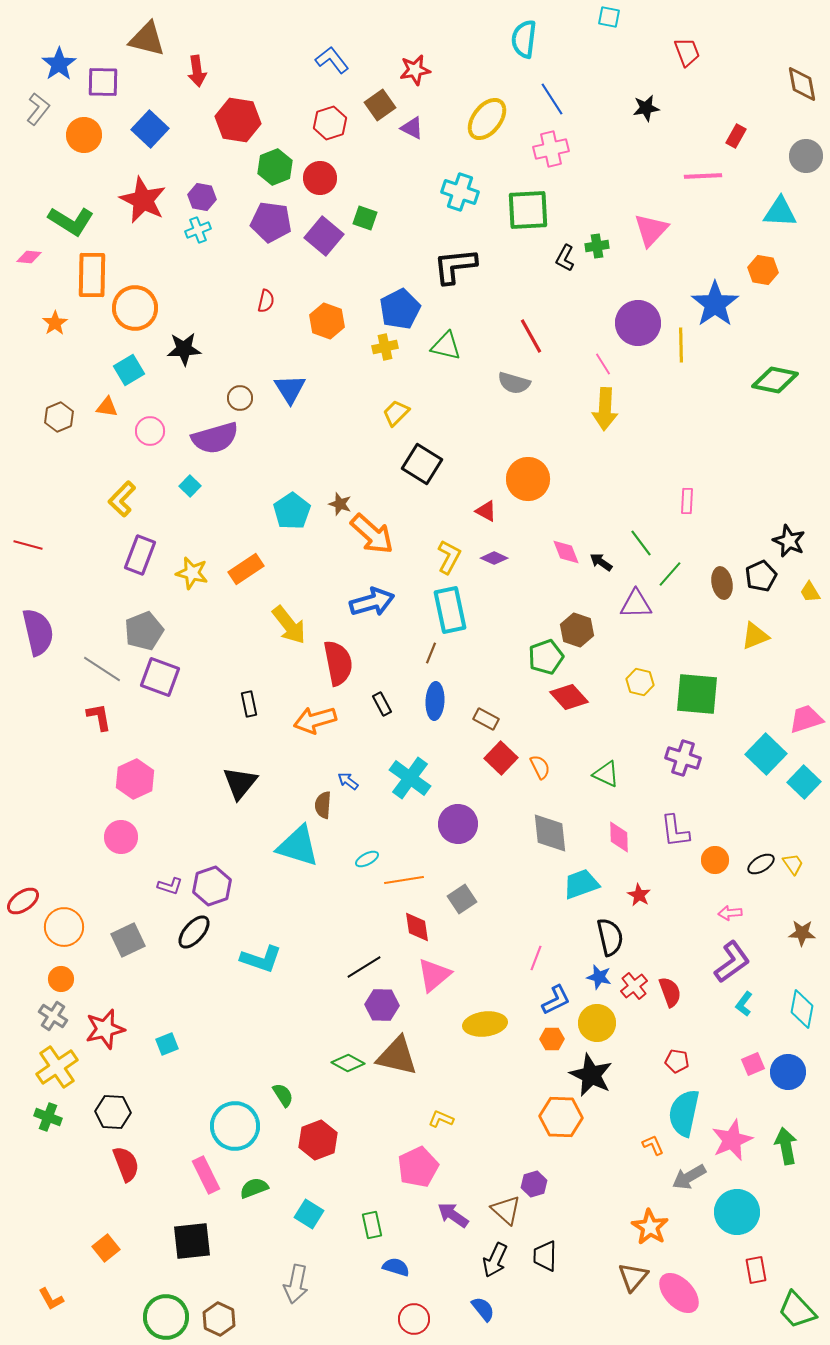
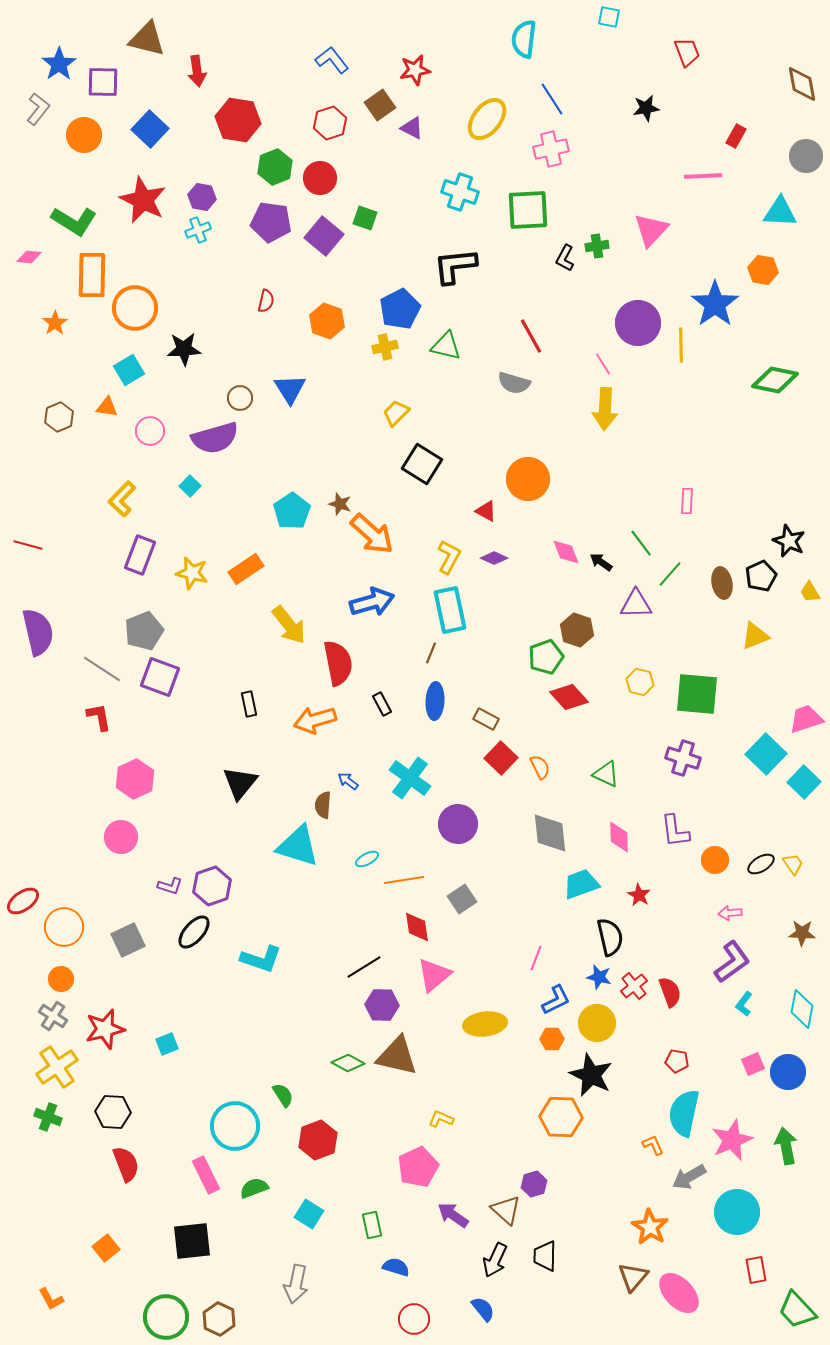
green L-shape at (71, 221): moved 3 px right
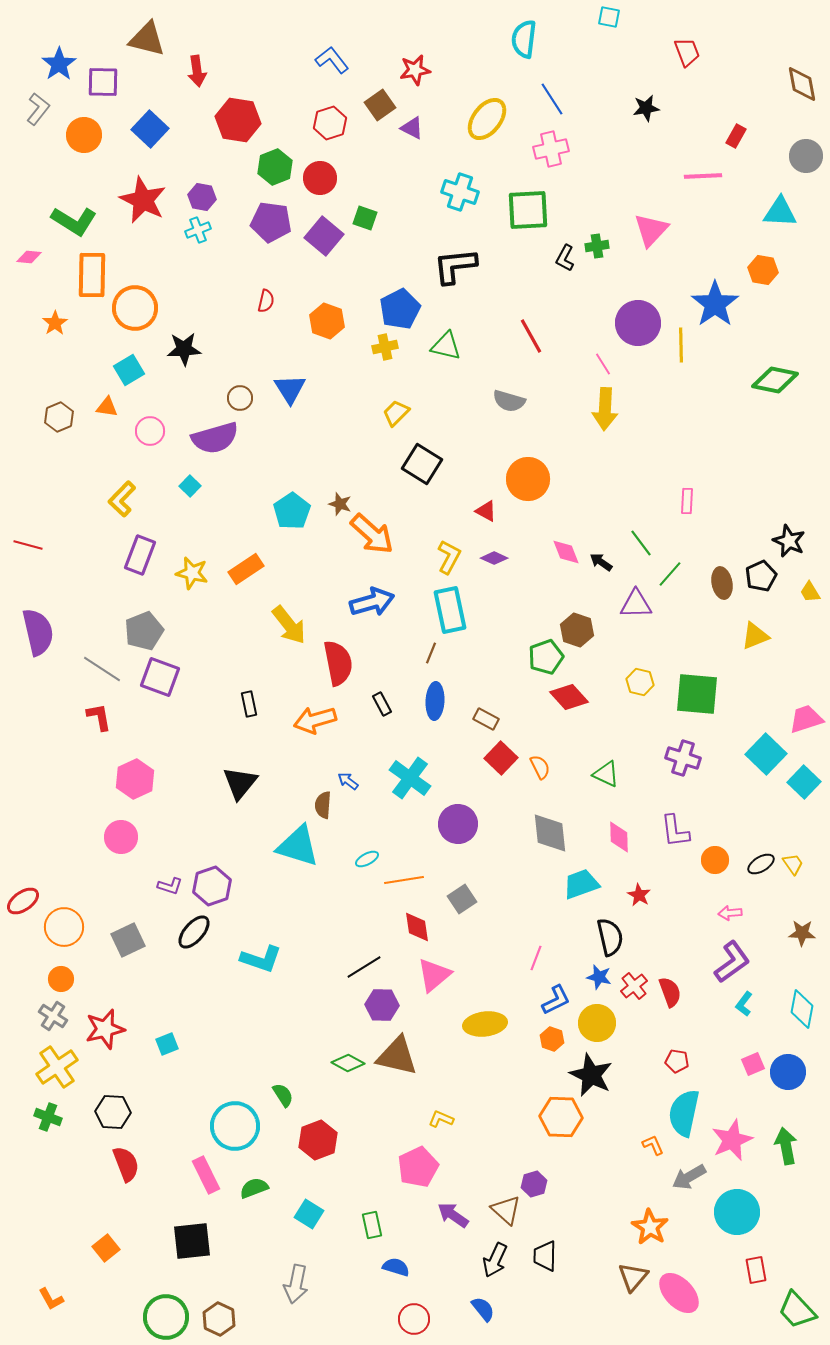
gray semicircle at (514, 383): moved 5 px left, 18 px down
orange hexagon at (552, 1039): rotated 20 degrees clockwise
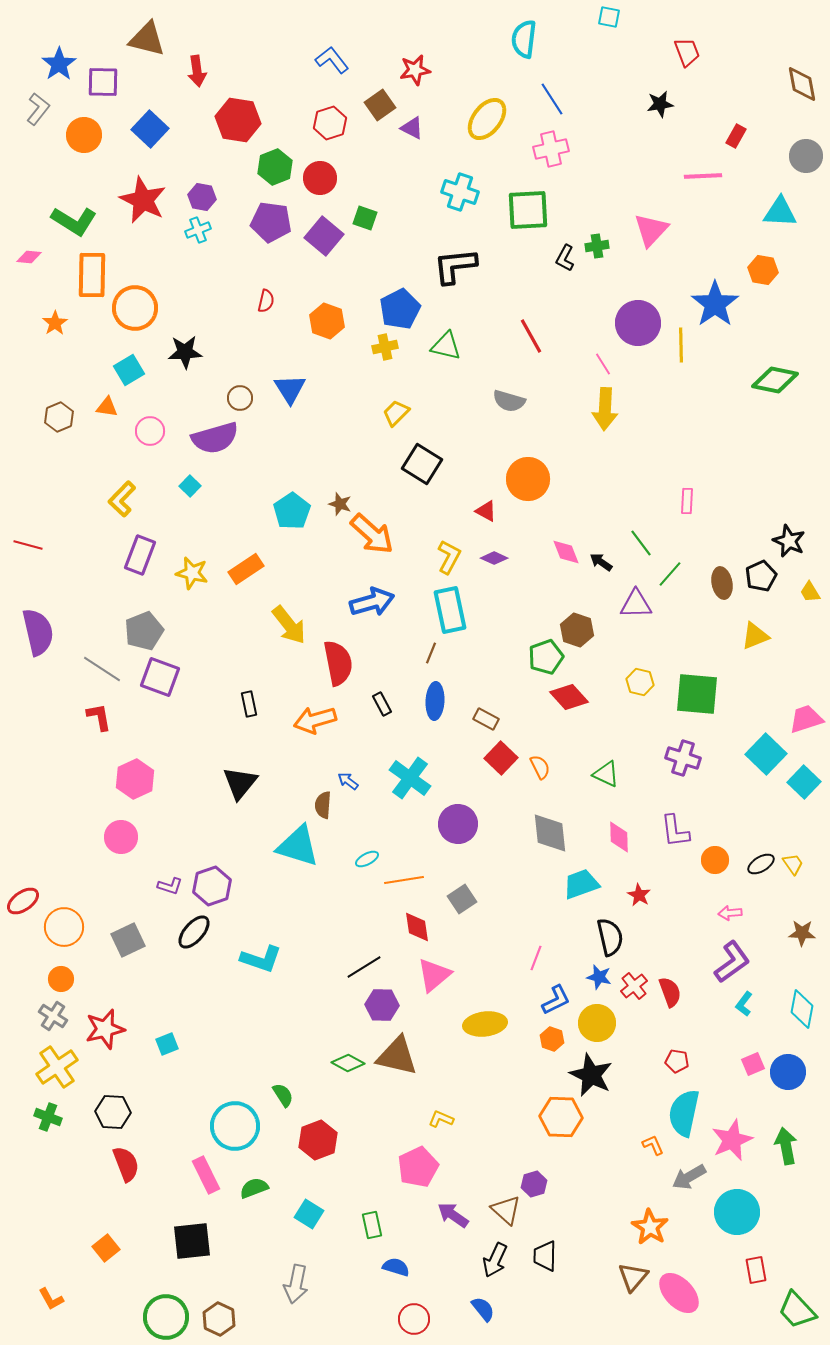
black star at (646, 108): moved 14 px right, 4 px up
black star at (184, 349): moved 1 px right, 3 px down
